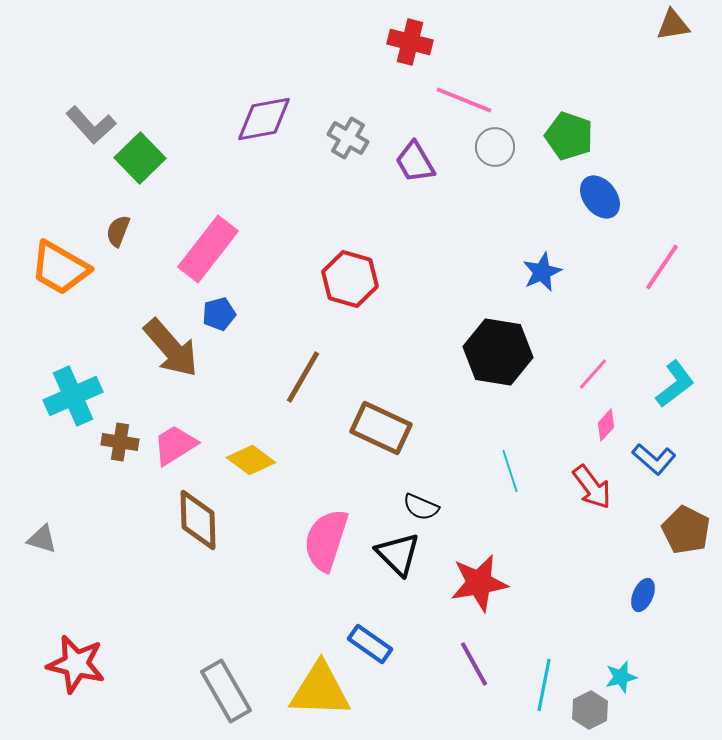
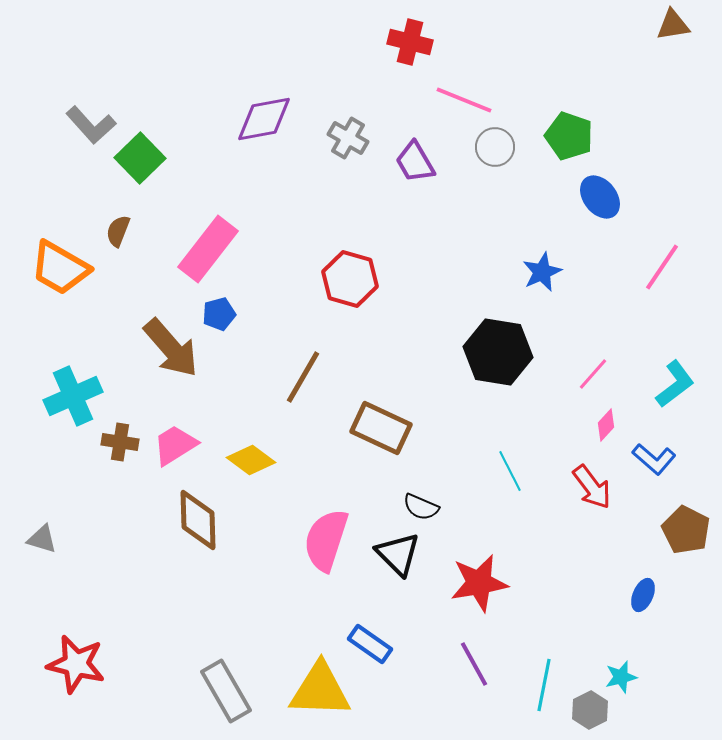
cyan line at (510, 471): rotated 9 degrees counterclockwise
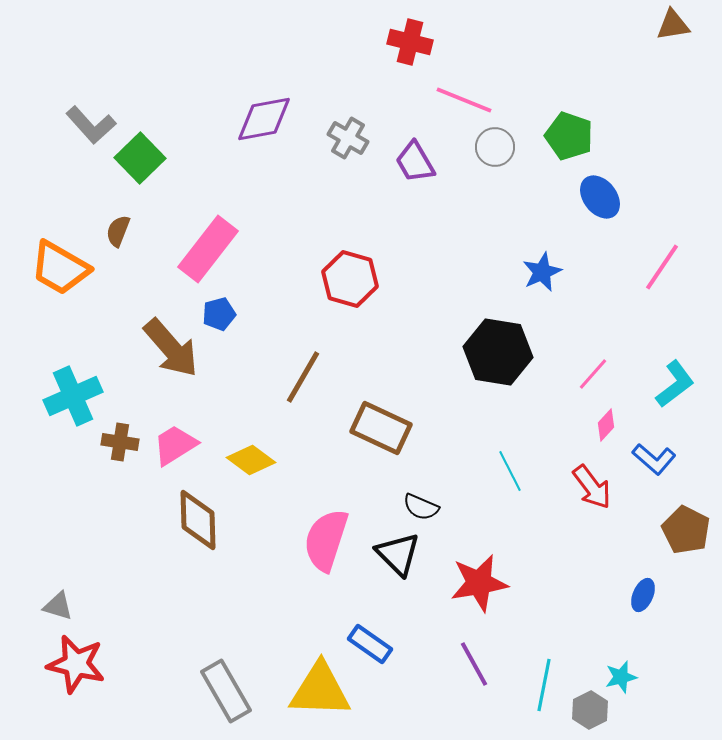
gray triangle at (42, 539): moved 16 px right, 67 px down
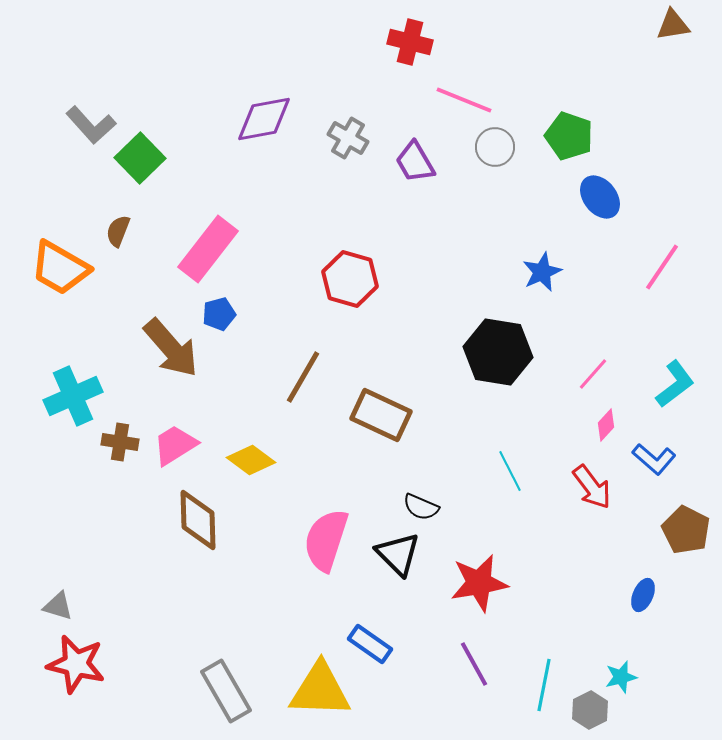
brown rectangle at (381, 428): moved 13 px up
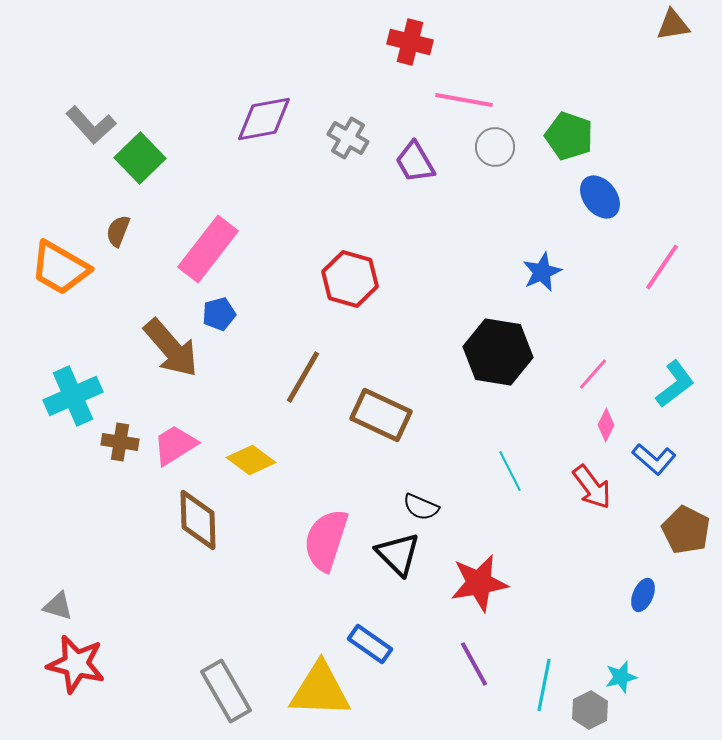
pink line at (464, 100): rotated 12 degrees counterclockwise
pink diamond at (606, 425): rotated 16 degrees counterclockwise
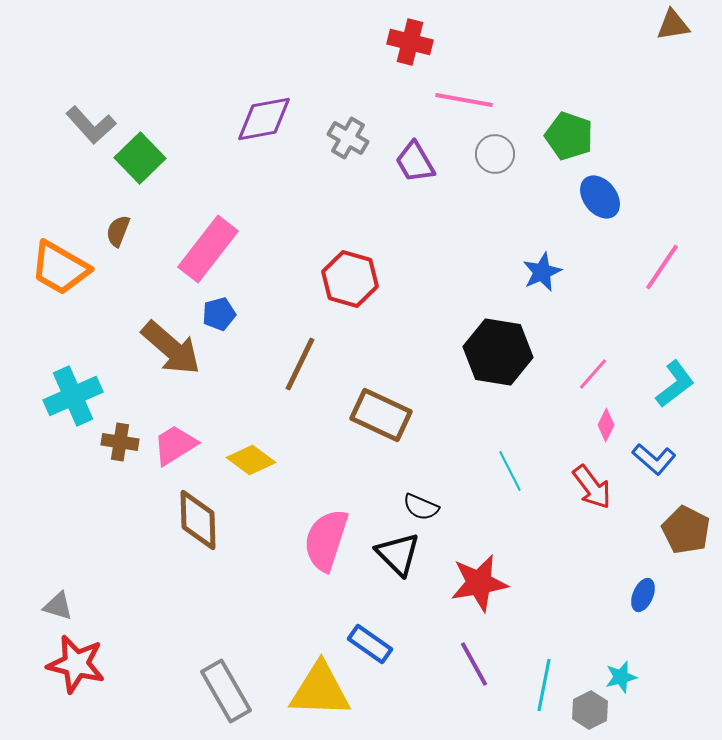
gray circle at (495, 147): moved 7 px down
brown arrow at (171, 348): rotated 8 degrees counterclockwise
brown line at (303, 377): moved 3 px left, 13 px up; rotated 4 degrees counterclockwise
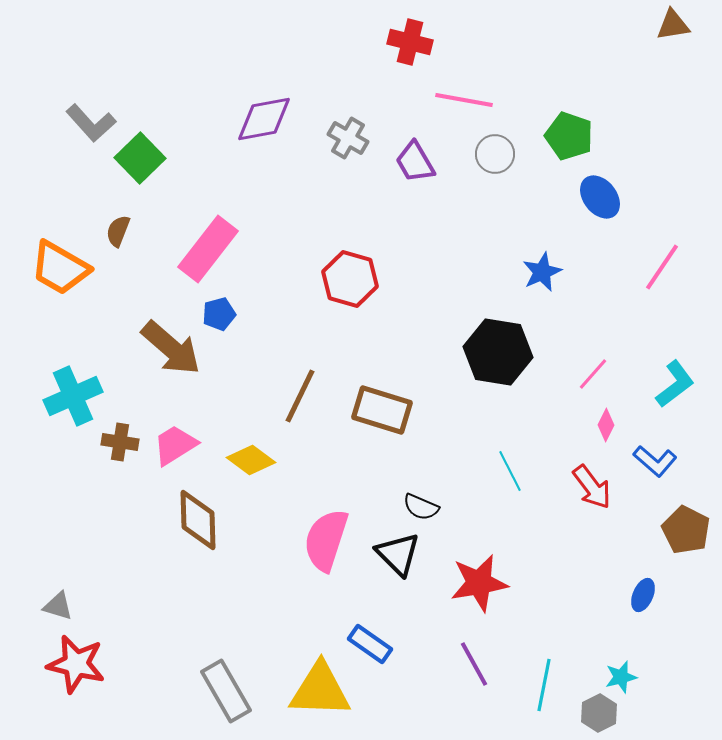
gray L-shape at (91, 125): moved 2 px up
brown line at (300, 364): moved 32 px down
brown rectangle at (381, 415): moved 1 px right, 5 px up; rotated 8 degrees counterclockwise
blue L-shape at (654, 459): moved 1 px right, 2 px down
gray hexagon at (590, 710): moved 9 px right, 3 px down
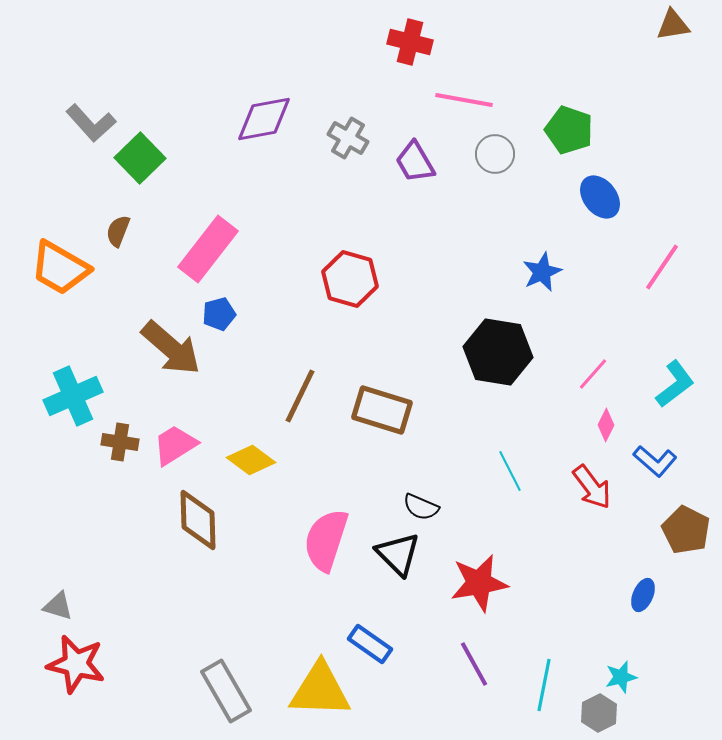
green pentagon at (569, 136): moved 6 px up
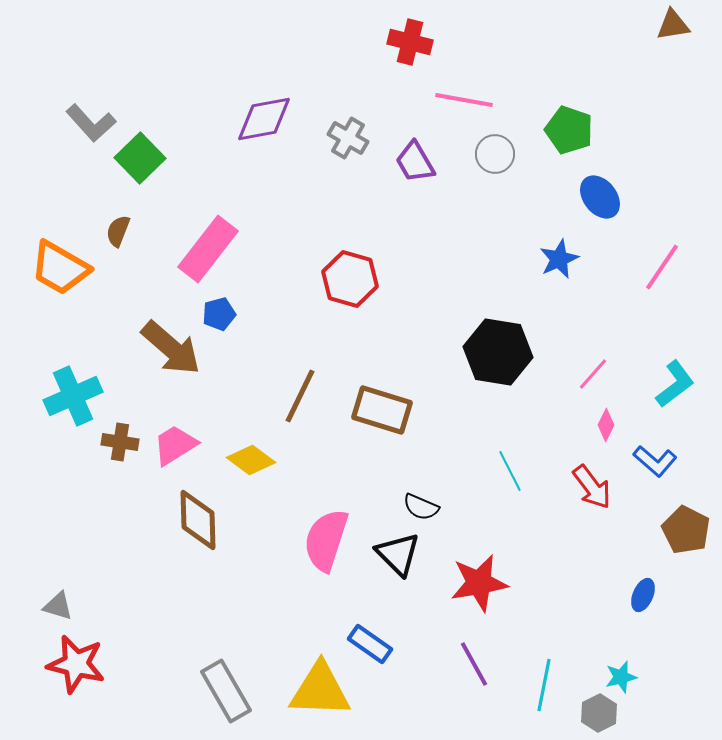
blue star at (542, 272): moved 17 px right, 13 px up
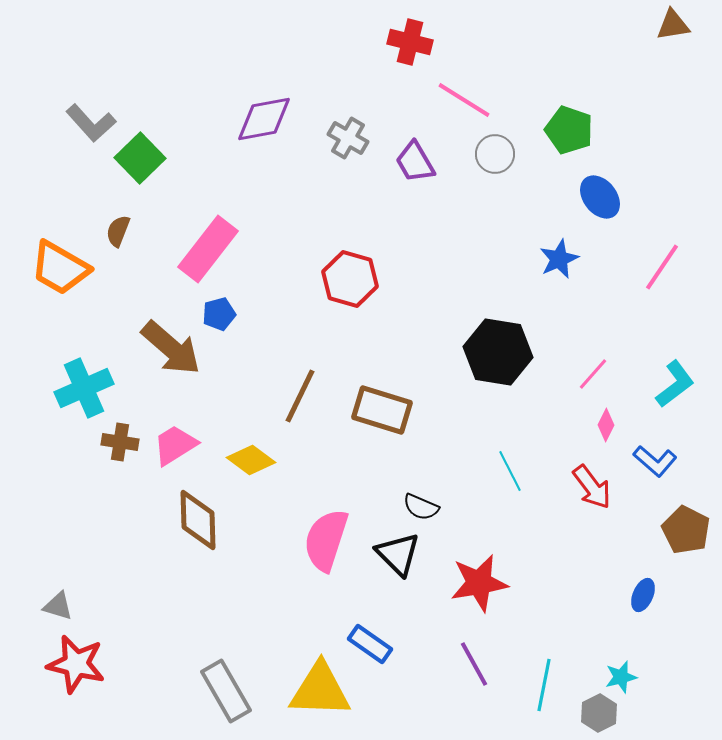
pink line at (464, 100): rotated 22 degrees clockwise
cyan cross at (73, 396): moved 11 px right, 8 px up
